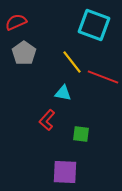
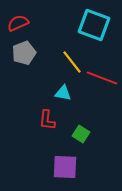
red semicircle: moved 2 px right, 1 px down
gray pentagon: rotated 15 degrees clockwise
red line: moved 1 px left, 1 px down
red L-shape: rotated 35 degrees counterclockwise
green square: rotated 24 degrees clockwise
purple square: moved 5 px up
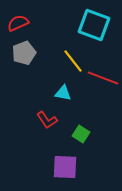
yellow line: moved 1 px right, 1 px up
red line: moved 1 px right
red L-shape: rotated 40 degrees counterclockwise
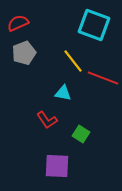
purple square: moved 8 px left, 1 px up
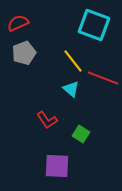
cyan triangle: moved 8 px right, 4 px up; rotated 30 degrees clockwise
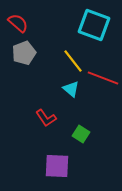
red semicircle: rotated 65 degrees clockwise
red L-shape: moved 1 px left, 2 px up
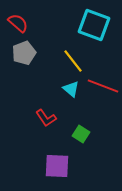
red line: moved 8 px down
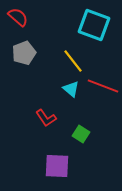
red semicircle: moved 6 px up
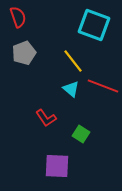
red semicircle: rotated 30 degrees clockwise
